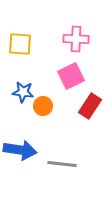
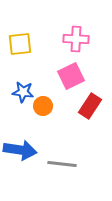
yellow square: rotated 10 degrees counterclockwise
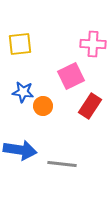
pink cross: moved 17 px right, 5 px down
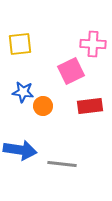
pink square: moved 5 px up
red rectangle: rotated 50 degrees clockwise
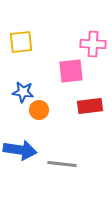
yellow square: moved 1 px right, 2 px up
pink square: rotated 20 degrees clockwise
orange circle: moved 4 px left, 4 px down
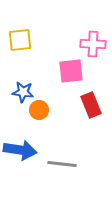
yellow square: moved 1 px left, 2 px up
red rectangle: moved 1 px right, 1 px up; rotated 75 degrees clockwise
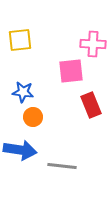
orange circle: moved 6 px left, 7 px down
gray line: moved 2 px down
